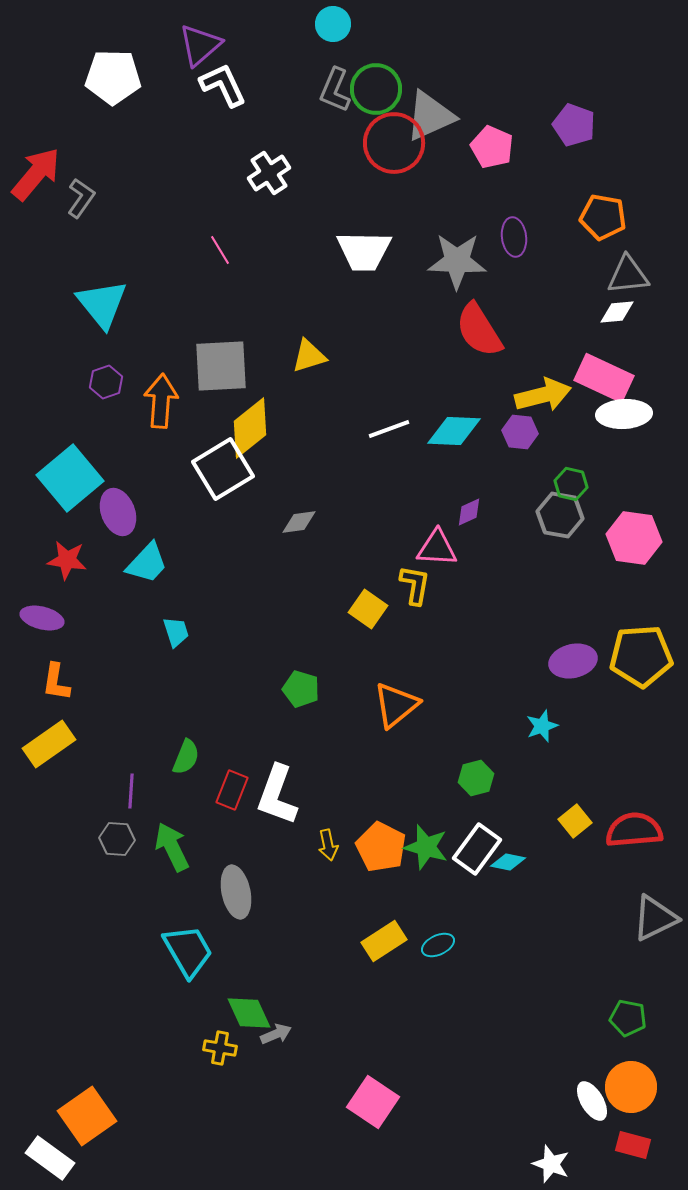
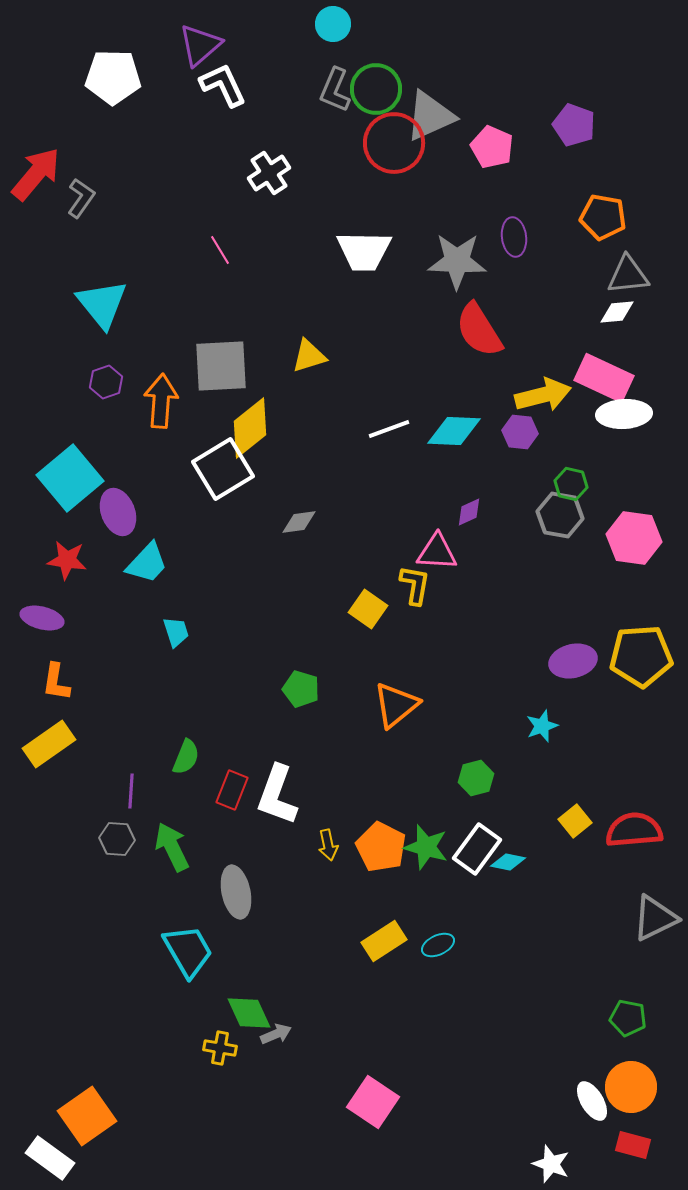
pink triangle at (437, 548): moved 4 px down
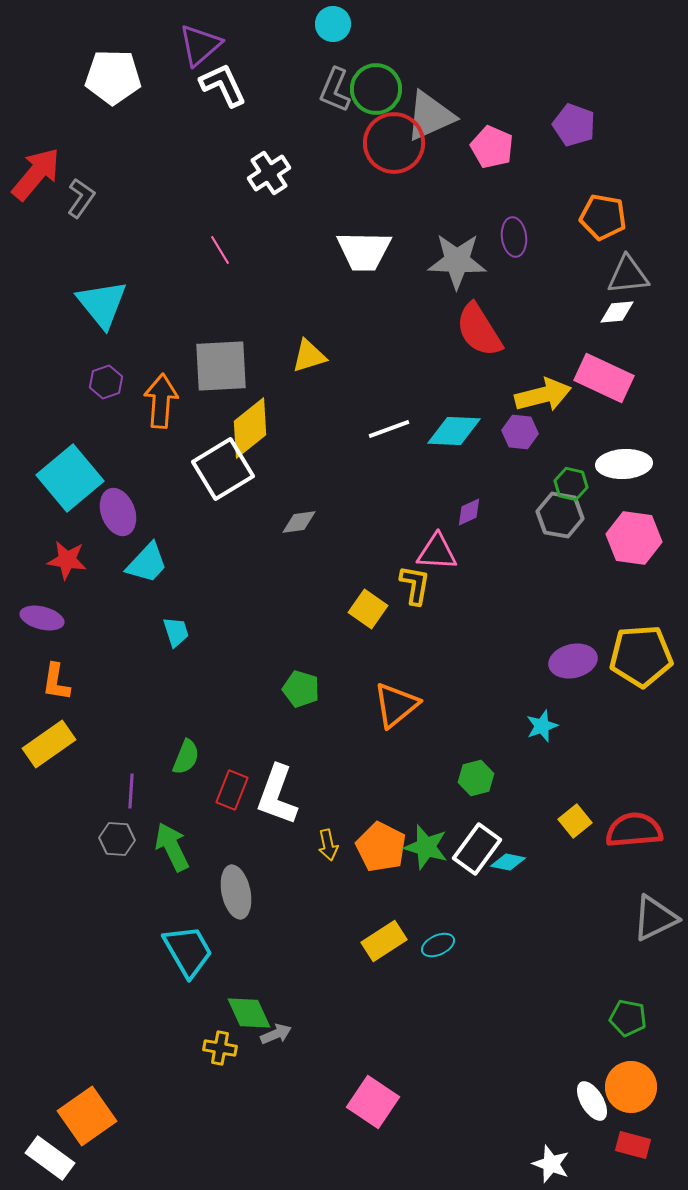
white ellipse at (624, 414): moved 50 px down
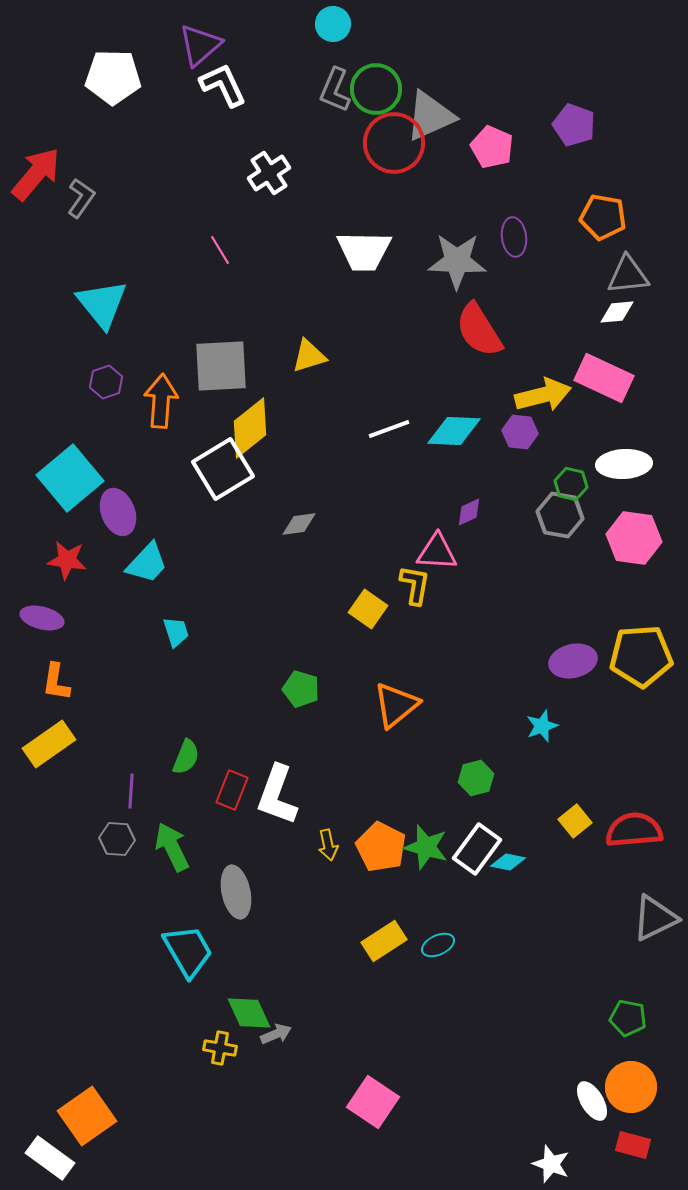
gray diamond at (299, 522): moved 2 px down
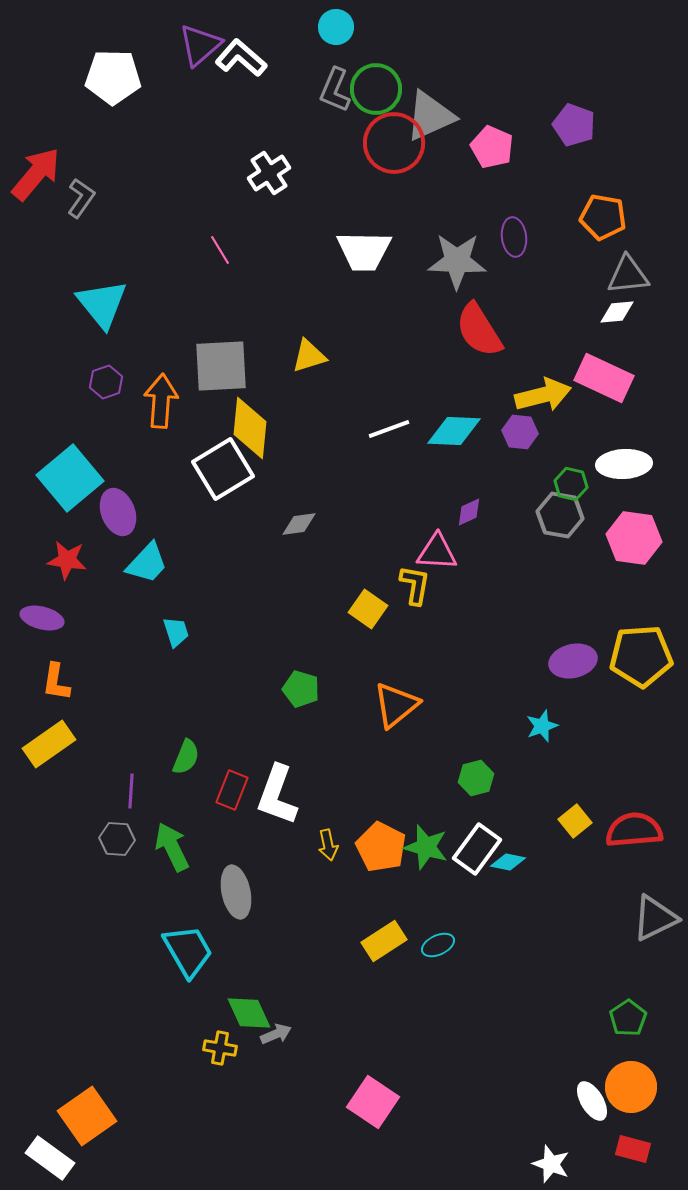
cyan circle at (333, 24): moved 3 px right, 3 px down
white L-shape at (223, 85): moved 18 px right, 27 px up; rotated 24 degrees counterclockwise
yellow diamond at (250, 428): rotated 46 degrees counterclockwise
green pentagon at (628, 1018): rotated 27 degrees clockwise
red rectangle at (633, 1145): moved 4 px down
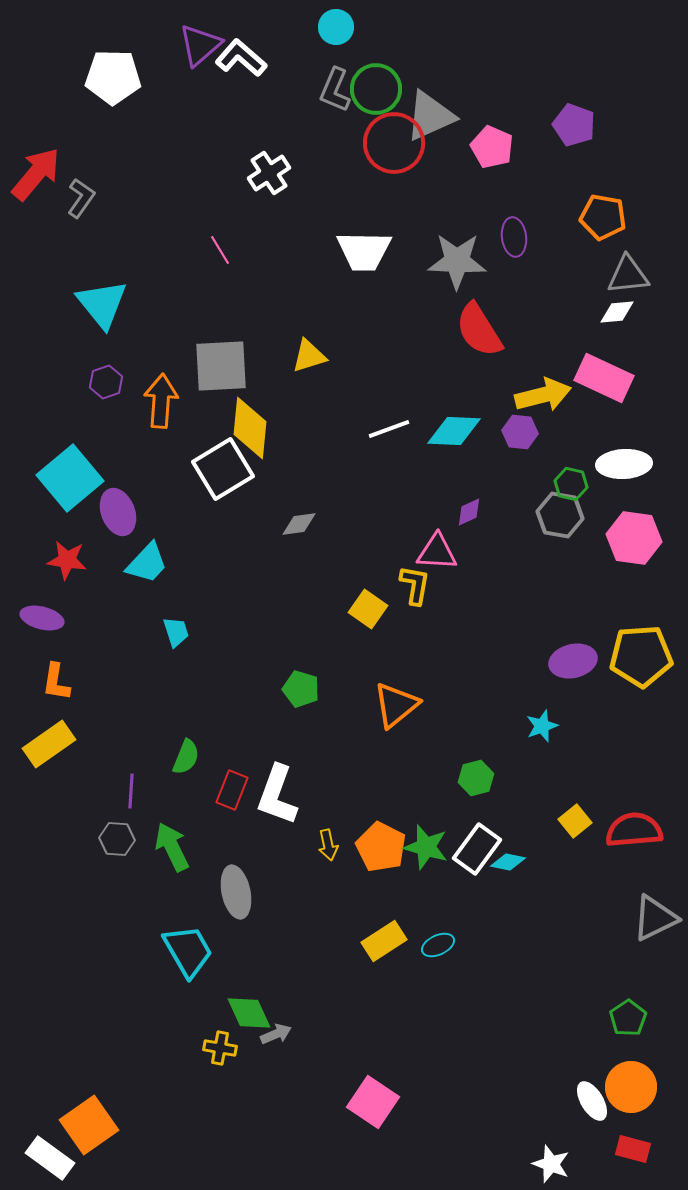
orange square at (87, 1116): moved 2 px right, 9 px down
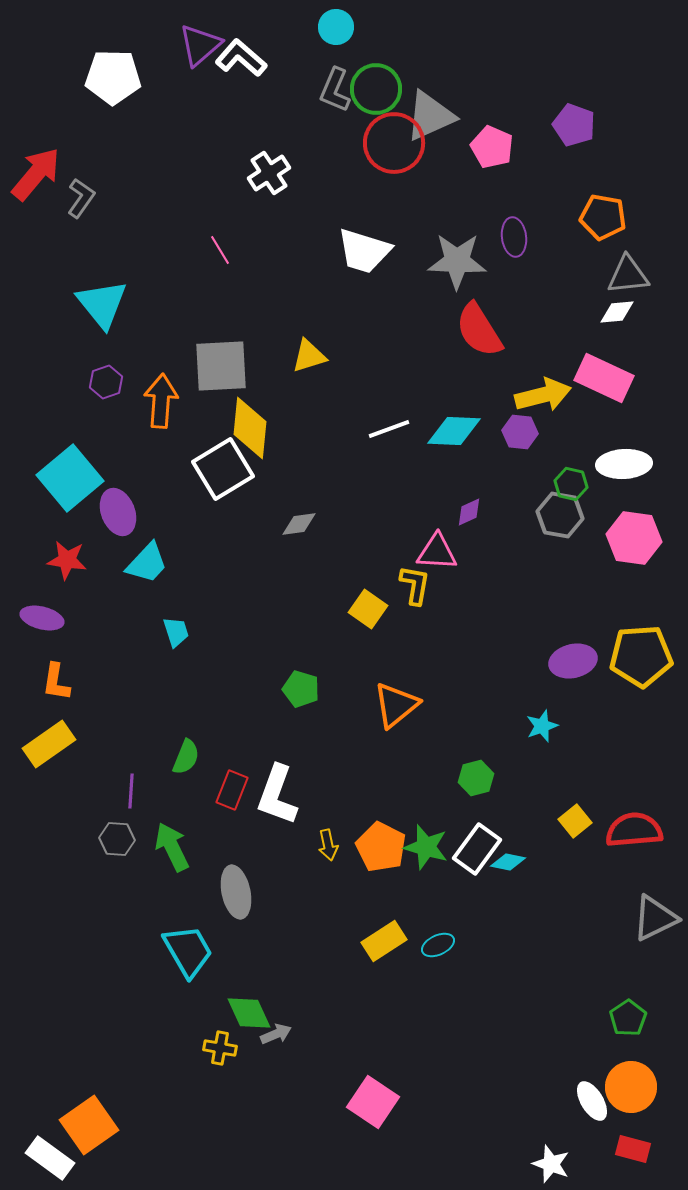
white trapezoid at (364, 251): rotated 16 degrees clockwise
